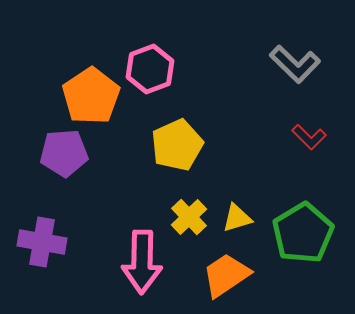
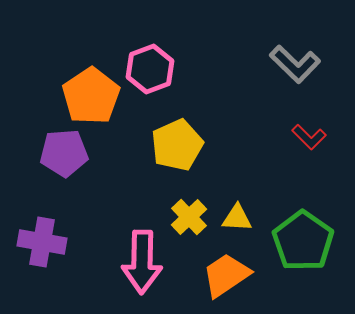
yellow triangle: rotated 20 degrees clockwise
green pentagon: moved 8 px down; rotated 6 degrees counterclockwise
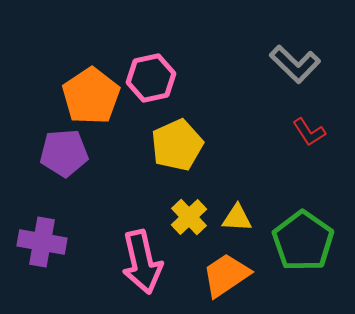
pink hexagon: moved 1 px right, 9 px down; rotated 9 degrees clockwise
red L-shape: moved 5 px up; rotated 12 degrees clockwise
pink arrow: rotated 14 degrees counterclockwise
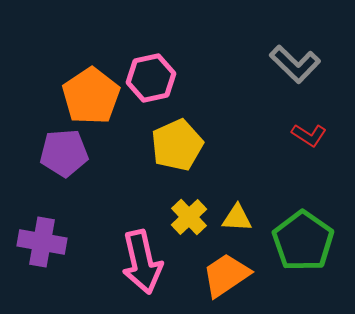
red L-shape: moved 3 px down; rotated 24 degrees counterclockwise
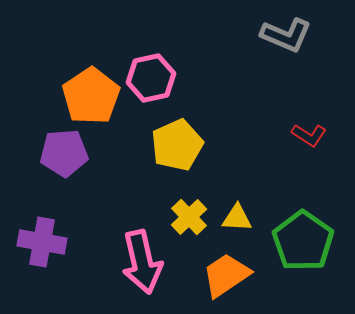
gray L-shape: moved 9 px left, 29 px up; rotated 21 degrees counterclockwise
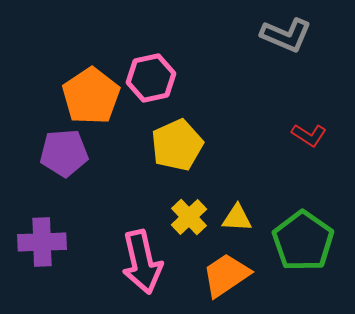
purple cross: rotated 12 degrees counterclockwise
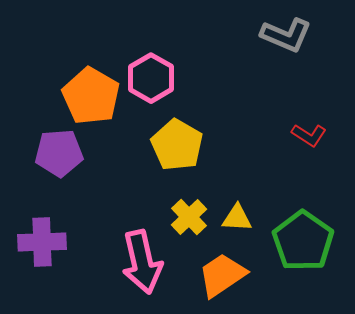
pink hexagon: rotated 18 degrees counterclockwise
orange pentagon: rotated 8 degrees counterclockwise
yellow pentagon: rotated 18 degrees counterclockwise
purple pentagon: moved 5 px left
orange trapezoid: moved 4 px left
